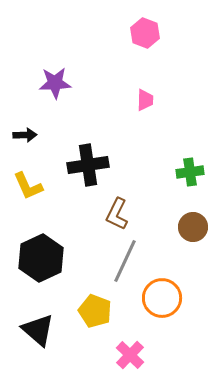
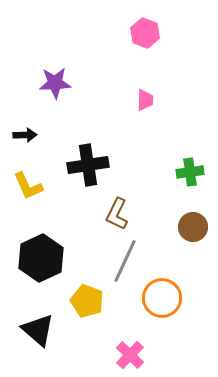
yellow pentagon: moved 8 px left, 10 px up
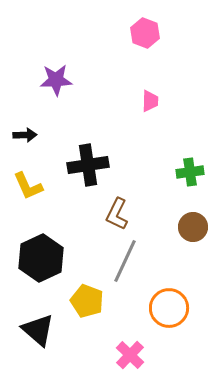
purple star: moved 1 px right, 3 px up
pink trapezoid: moved 5 px right, 1 px down
orange circle: moved 7 px right, 10 px down
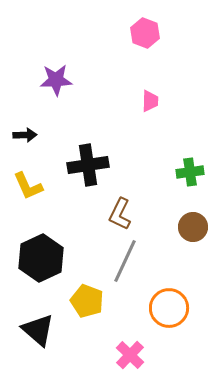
brown L-shape: moved 3 px right
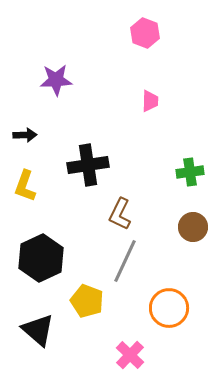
yellow L-shape: moved 3 px left; rotated 44 degrees clockwise
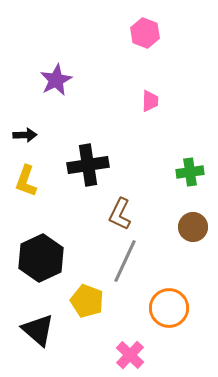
purple star: rotated 24 degrees counterclockwise
yellow L-shape: moved 1 px right, 5 px up
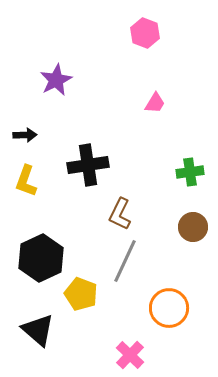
pink trapezoid: moved 5 px right, 2 px down; rotated 30 degrees clockwise
yellow pentagon: moved 6 px left, 7 px up
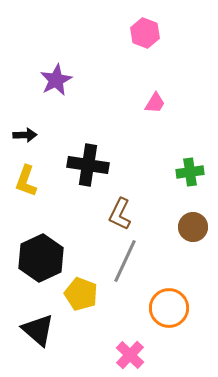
black cross: rotated 18 degrees clockwise
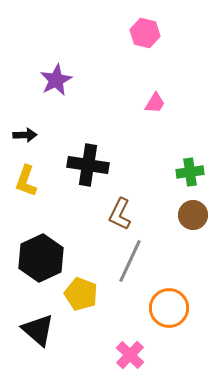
pink hexagon: rotated 8 degrees counterclockwise
brown circle: moved 12 px up
gray line: moved 5 px right
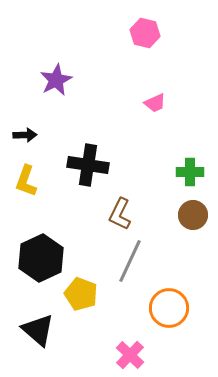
pink trapezoid: rotated 35 degrees clockwise
green cross: rotated 8 degrees clockwise
